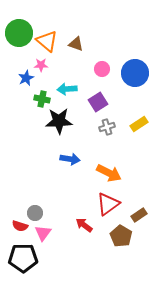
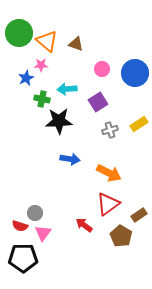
gray cross: moved 3 px right, 3 px down
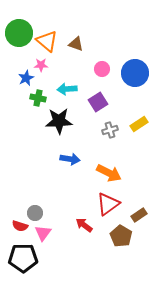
green cross: moved 4 px left, 1 px up
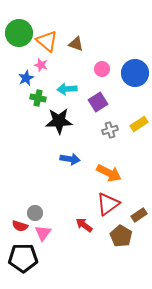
pink star: rotated 16 degrees clockwise
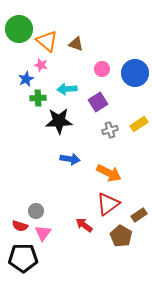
green circle: moved 4 px up
blue star: moved 1 px down
green cross: rotated 14 degrees counterclockwise
gray circle: moved 1 px right, 2 px up
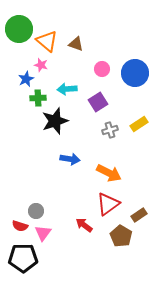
black star: moved 4 px left; rotated 16 degrees counterclockwise
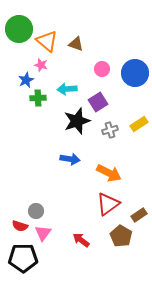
blue star: moved 1 px down
black star: moved 22 px right
red arrow: moved 3 px left, 15 px down
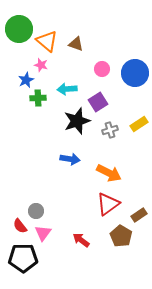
red semicircle: rotated 35 degrees clockwise
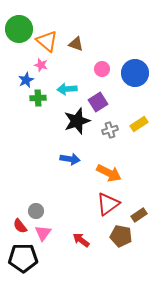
brown pentagon: rotated 20 degrees counterclockwise
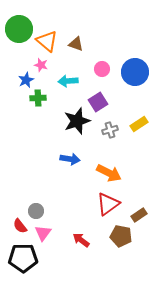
blue circle: moved 1 px up
cyan arrow: moved 1 px right, 8 px up
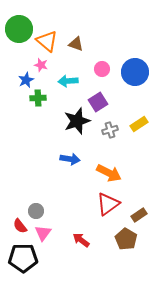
brown pentagon: moved 5 px right, 3 px down; rotated 20 degrees clockwise
